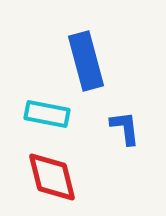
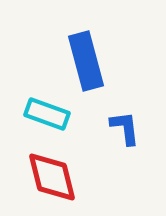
cyan rectangle: rotated 9 degrees clockwise
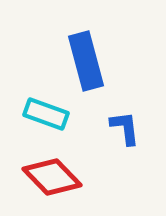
cyan rectangle: moved 1 px left
red diamond: rotated 30 degrees counterclockwise
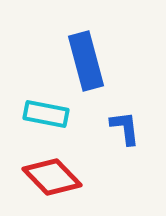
cyan rectangle: rotated 9 degrees counterclockwise
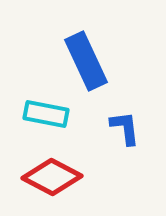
blue rectangle: rotated 10 degrees counterclockwise
red diamond: rotated 18 degrees counterclockwise
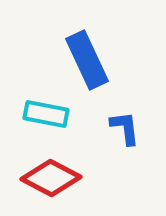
blue rectangle: moved 1 px right, 1 px up
red diamond: moved 1 px left, 1 px down
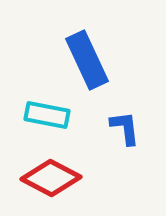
cyan rectangle: moved 1 px right, 1 px down
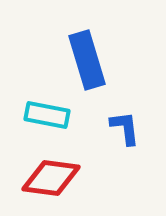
blue rectangle: rotated 8 degrees clockwise
red diamond: rotated 20 degrees counterclockwise
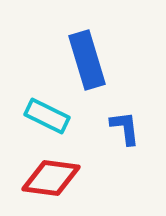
cyan rectangle: moved 1 px down; rotated 15 degrees clockwise
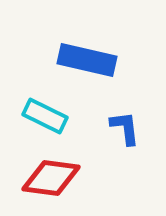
blue rectangle: rotated 60 degrees counterclockwise
cyan rectangle: moved 2 px left
